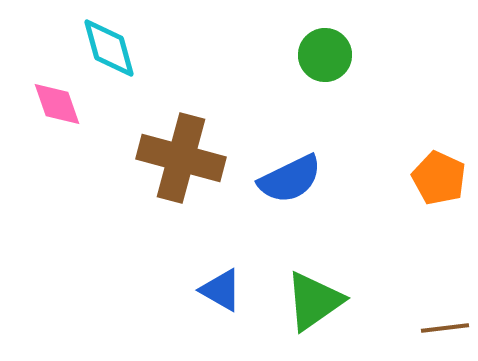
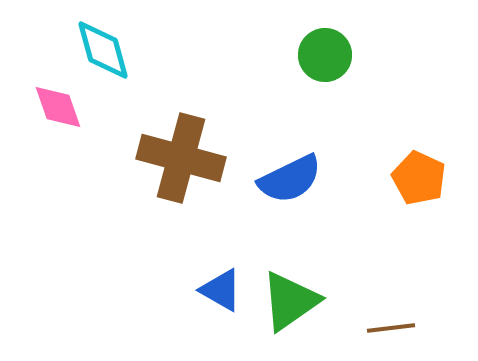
cyan diamond: moved 6 px left, 2 px down
pink diamond: moved 1 px right, 3 px down
orange pentagon: moved 20 px left
green triangle: moved 24 px left
brown line: moved 54 px left
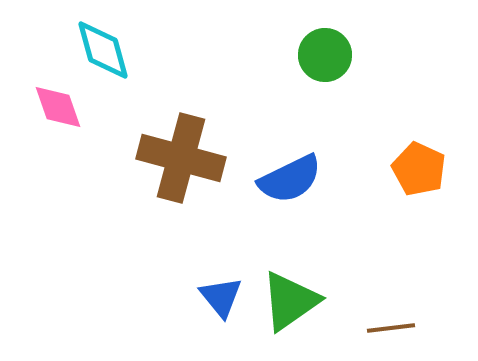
orange pentagon: moved 9 px up
blue triangle: moved 7 px down; rotated 21 degrees clockwise
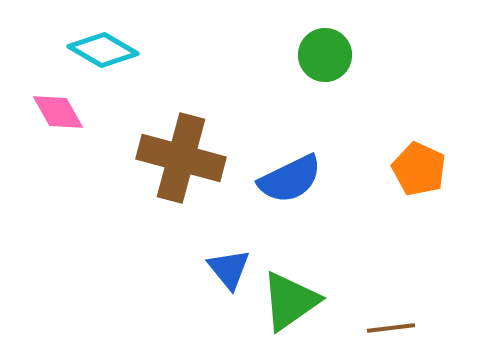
cyan diamond: rotated 44 degrees counterclockwise
pink diamond: moved 5 px down; rotated 10 degrees counterclockwise
blue triangle: moved 8 px right, 28 px up
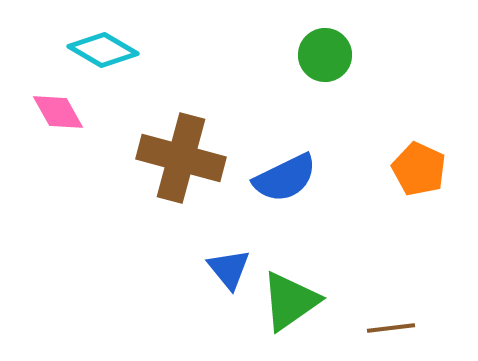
blue semicircle: moved 5 px left, 1 px up
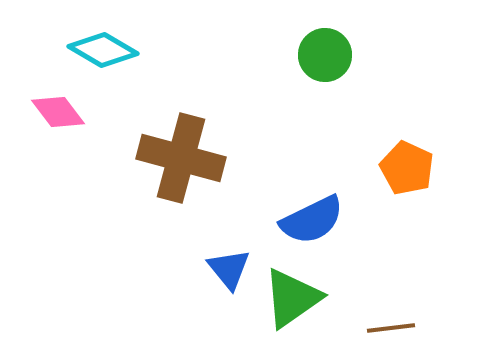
pink diamond: rotated 8 degrees counterclockwise
orange pentagon: moved 12 px left, 1 px up
blue semicircle: moved 27 px right, 42 px down
green triangle: moved 2 px right, 3 px up
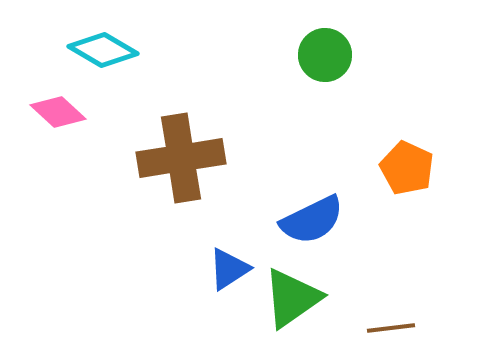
pink diamond: rotated 10 degrees counterclockwise
brown cross: rotated 24 degrees counterclockwise
blue triangle: rotated 36 degrees clockwise
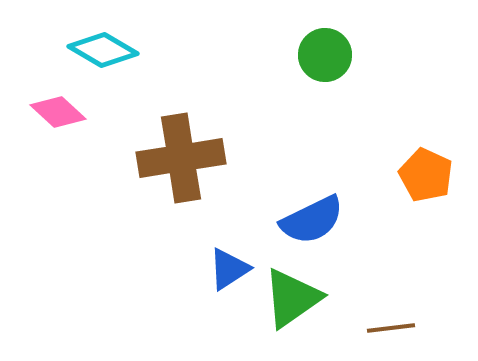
orange pentagon: moved 19 px right, 7 px down
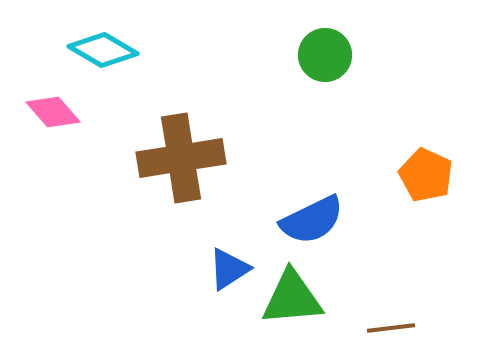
pink diamond: moved 5 px left; rotated 6 degrees clockwise
green triangle: rotated 30 degrees clockwise
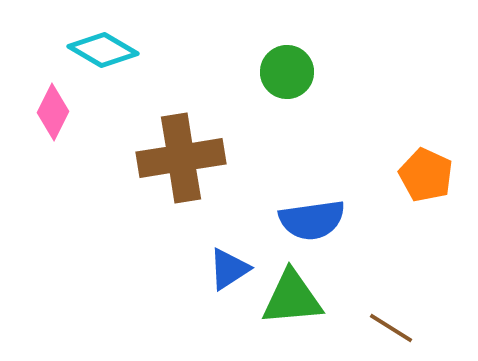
green circle: moved 38 px left, 17 px down
pink diamond: rotated 68 degrees clockwise
blue semicircle: rotated 18 degrees clockwise
brown line: rotated 39 degrees clockwise
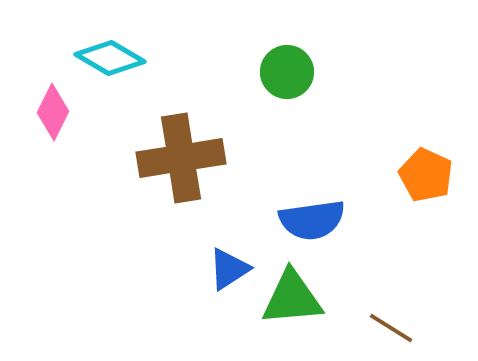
cyan diamond: moved 7 px right, 8 px down
